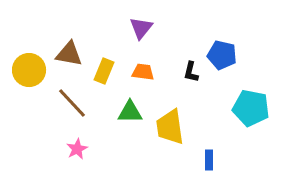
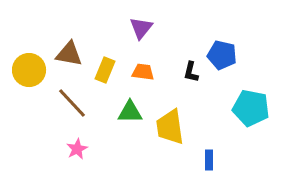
yellow rectangle: moved 1 px right, 1 px up
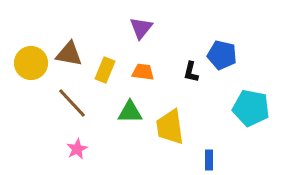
yellow circle: moved 2 px right, 7 px up
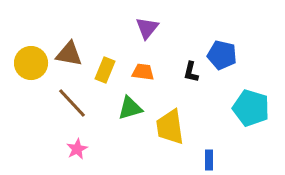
purple triangle: moved 6 px right
cyan pentagon: rotated 6 degrees clockwise
green triangle: moved 4 px up; rotated 16 degrees counterclockwise
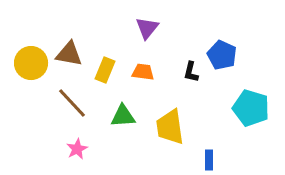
blue pentagon: rotated 12 degrees clockwise
green triangle: moved 7 px left, 8 px down; rotated 12 degrees clockwise
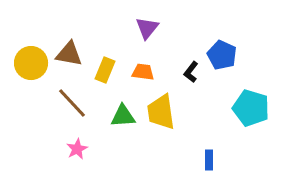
black L-shape: rotated 25 degrees clockwise
yellow trapezoid: moved 9 px left, 15 px up
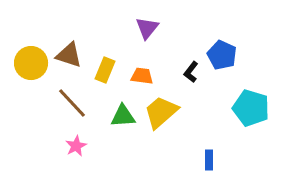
brown triangle: moved 1 px down; rotated 8 degrees clockwise
orange trapezoid: moved 1 px left, 4 px down
yellow trapezoid: rotated 57 degrees clockwise
pink star: moved 1 px left, 3 px up
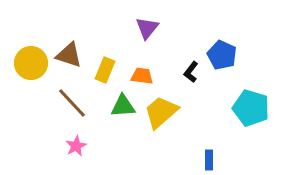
green triangle: moved 10 px up
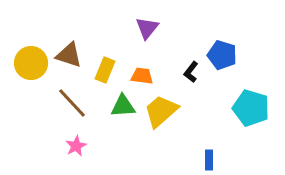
blue pentagon: rotated 8 degrees counterclockwise
yellow trapezoid: moved 1 px up
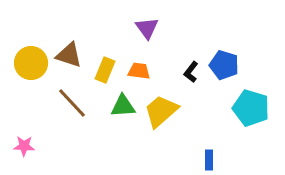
purple triangle: rotated 15 degrees counterclockwise
blue pentagon: moved 2 px right, 10 px down
orange trapezoid: moved 3 px left, 5 px up
pink star: moved 52 px left; rotated 30 degrees clockwise
